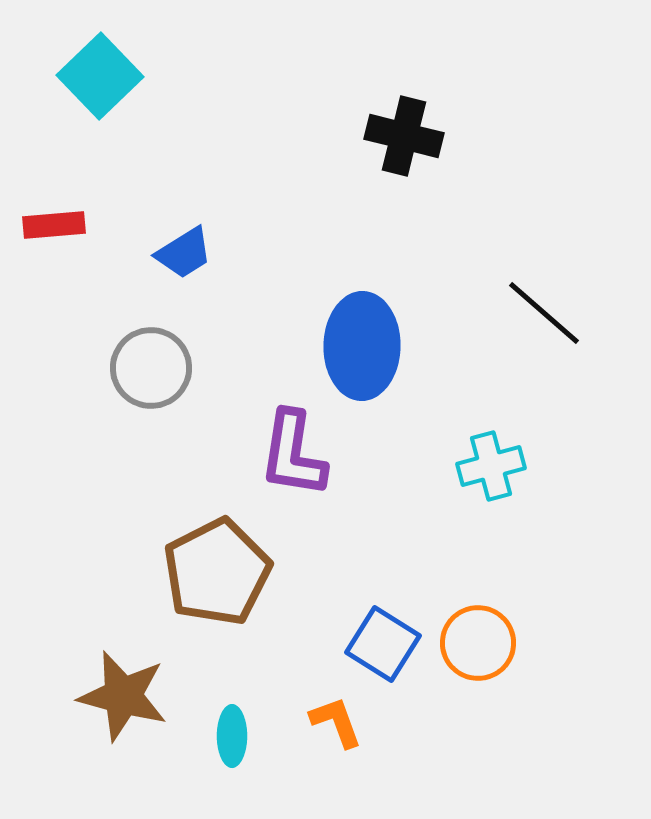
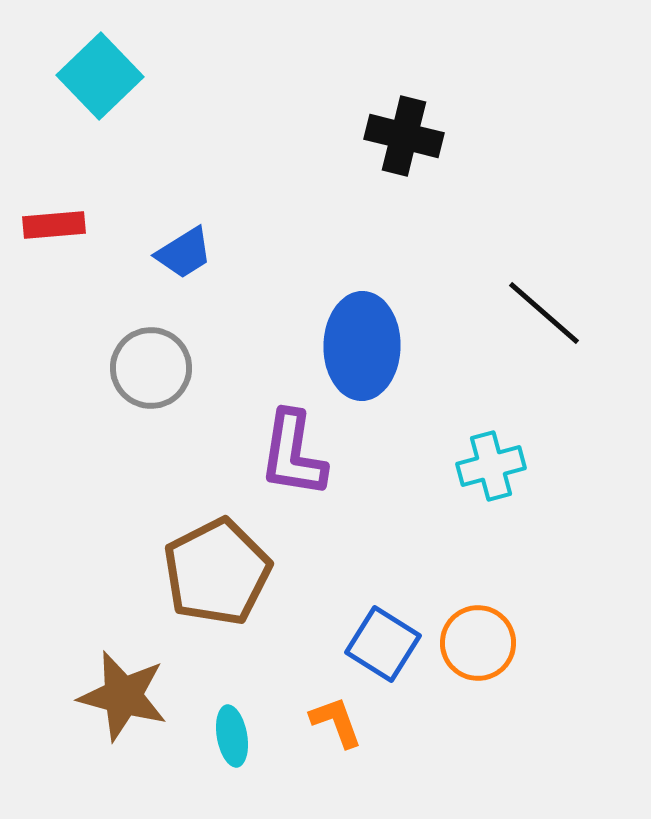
cyan ellipse: rotated 10 degrees counterclockwise
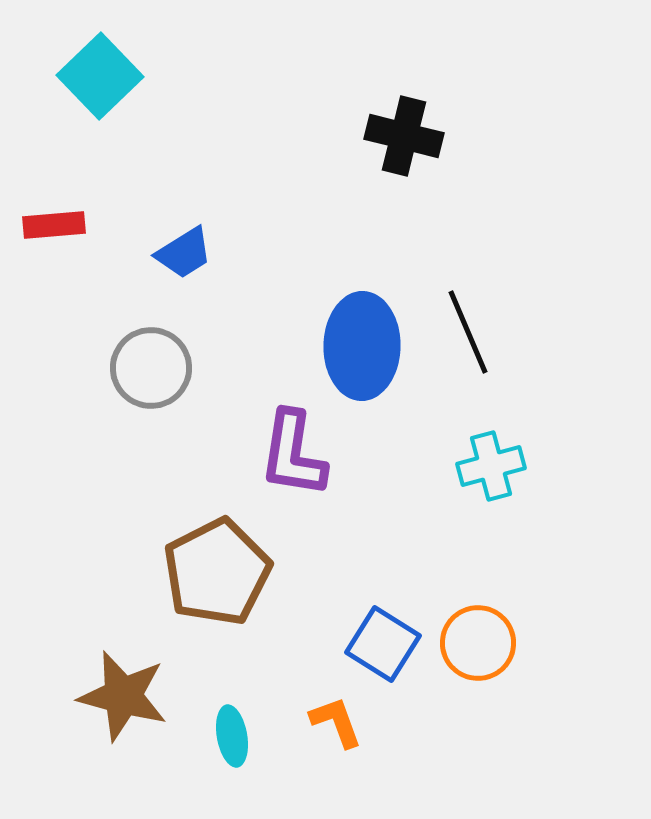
black line: moved 76 px left, 19 px down; rotated 26 degrees clockwise
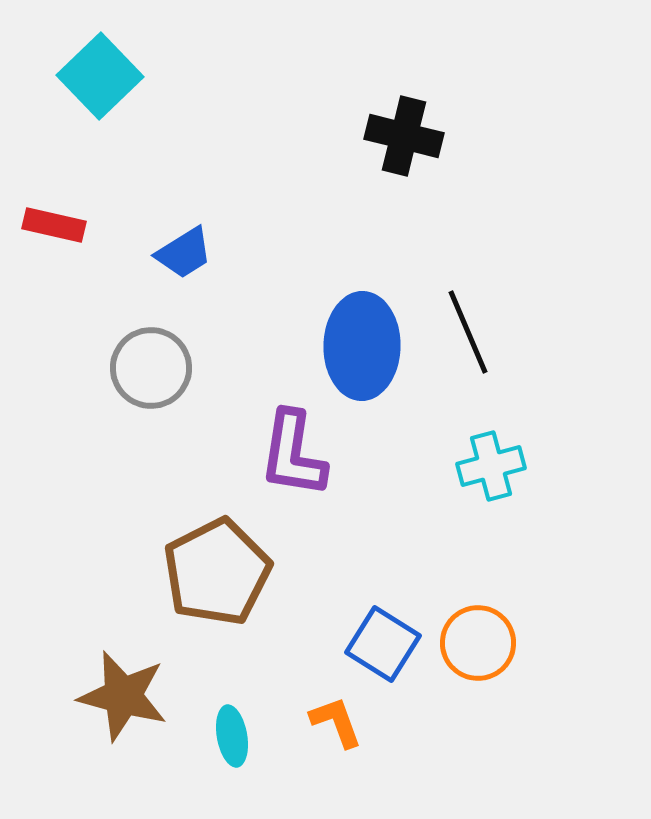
red rectangle: rotated 18 degrees clockwise
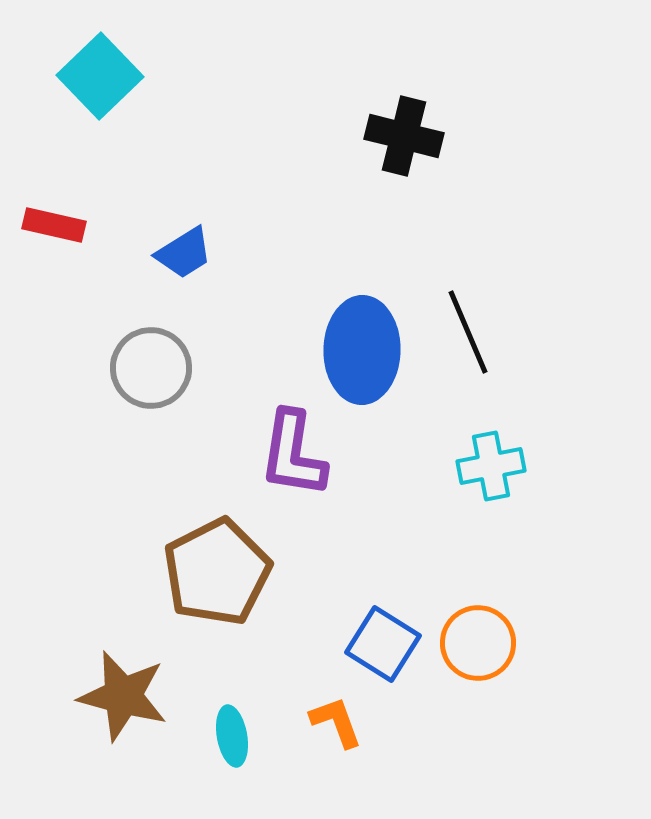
blue ellipse: moved 4 px down
cyan cross: rotated 4 degrees clockwise
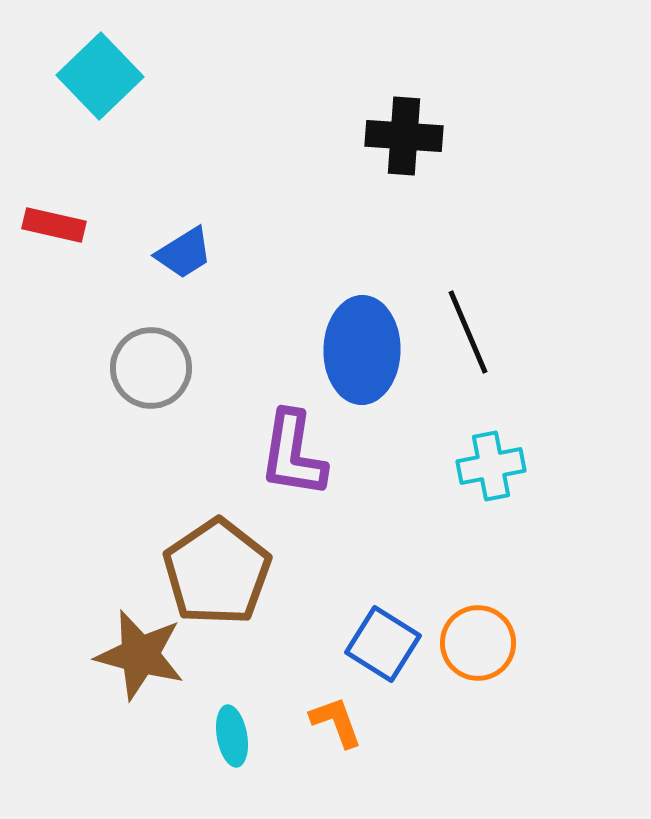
black cross: rotated 10 degrees counterclockwise
brown pentagon: rotated 7 degrees counterclockwise
brown star: moved 17 px right, 41 px up
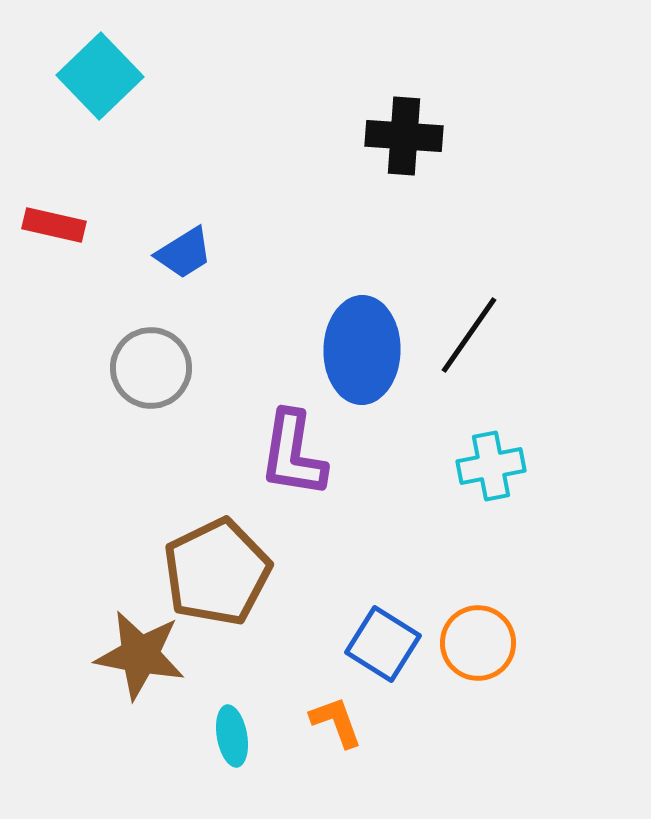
black line: moved 1 px right, 3 px down; rotated 58 degrees clockwise
brown pentagon: rotated 8 degrees clockwise
brown star: rotated 4 degrees counterclockwise
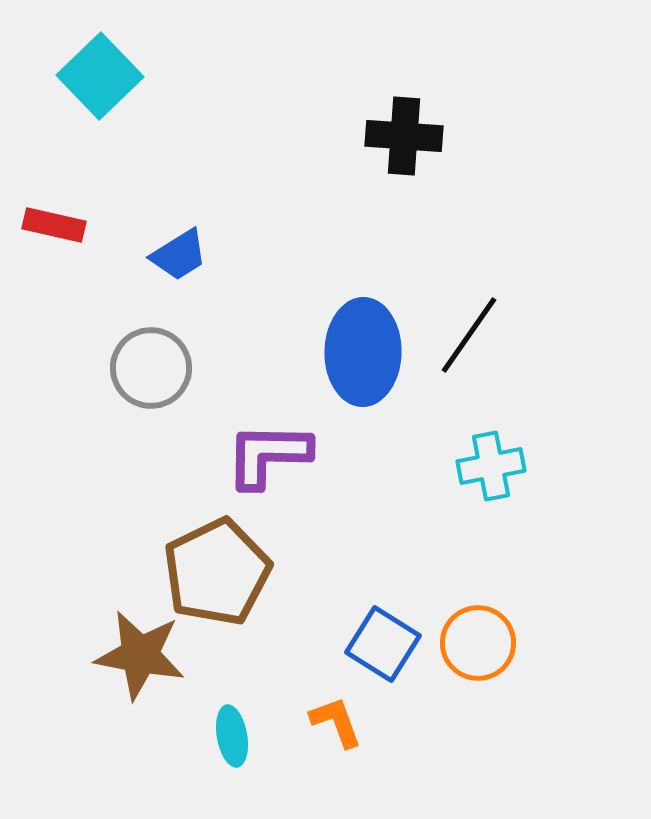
blue trapezoid: moved 5 px left, 2 px down
blue ellipse: moved 1 px right, 2 px down
purple L-shape: moved 25 px left, 1 px down; rotated 82 degrees clockwise
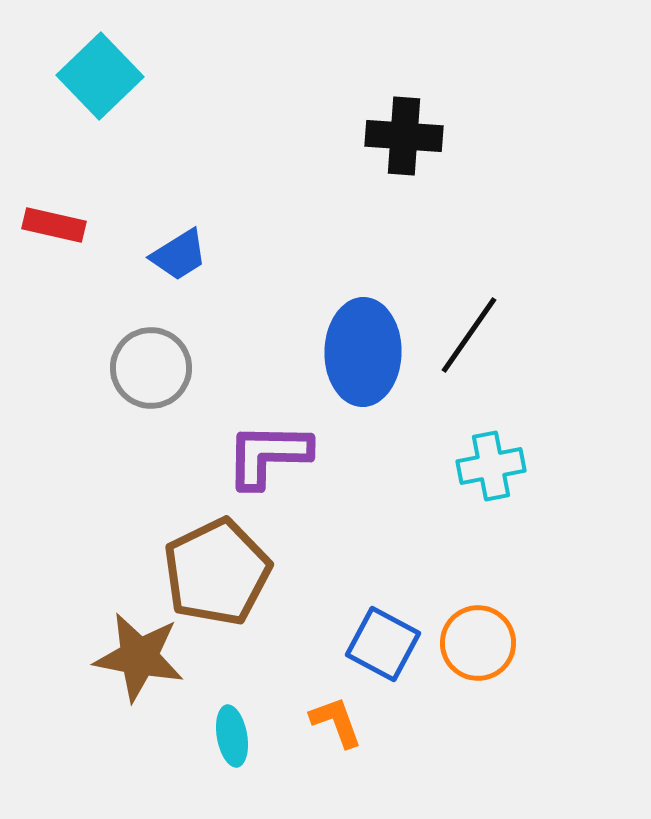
blue square: rotated 4 degrees counterclockwise
brown star: moved 1 px left, 2 px down
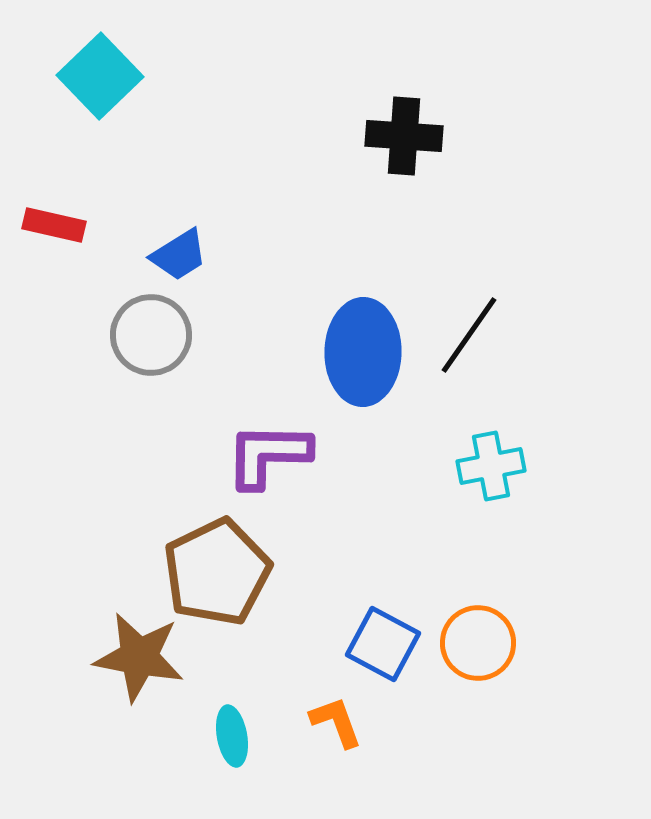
gray circle: moved 33 px up
